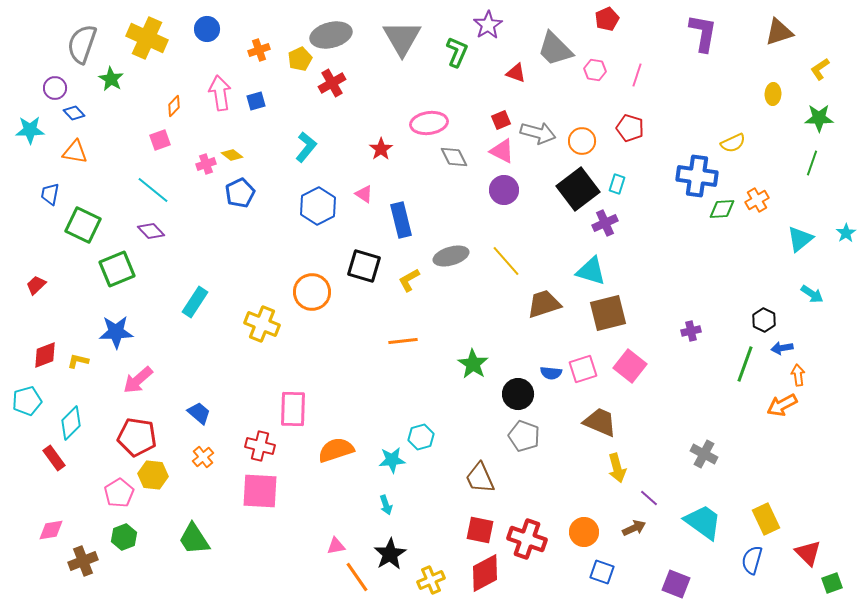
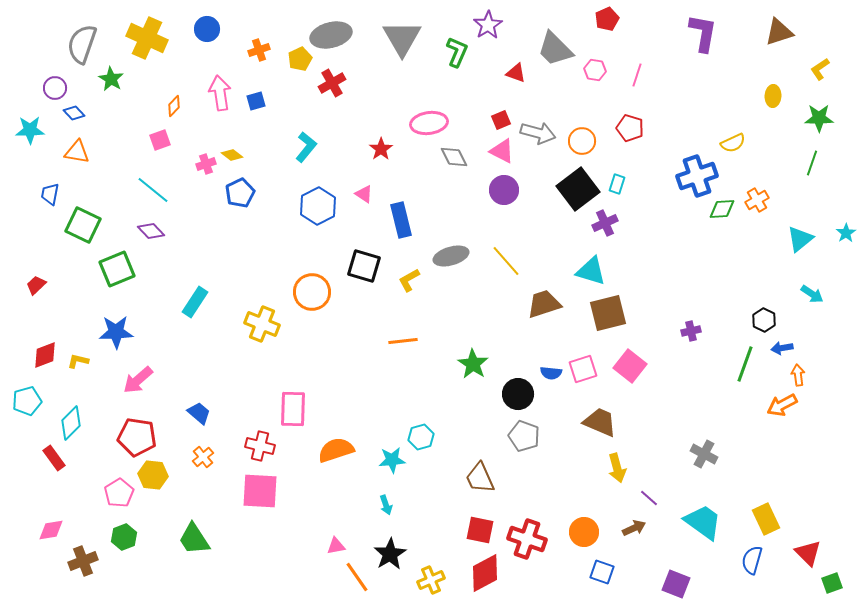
yellow ellipse at (773, 94): moved 2 px down
orange triangle at (75, 152): moved 2 px right
blue cross at (697, 176): rotated 27 degrees counterclockwise
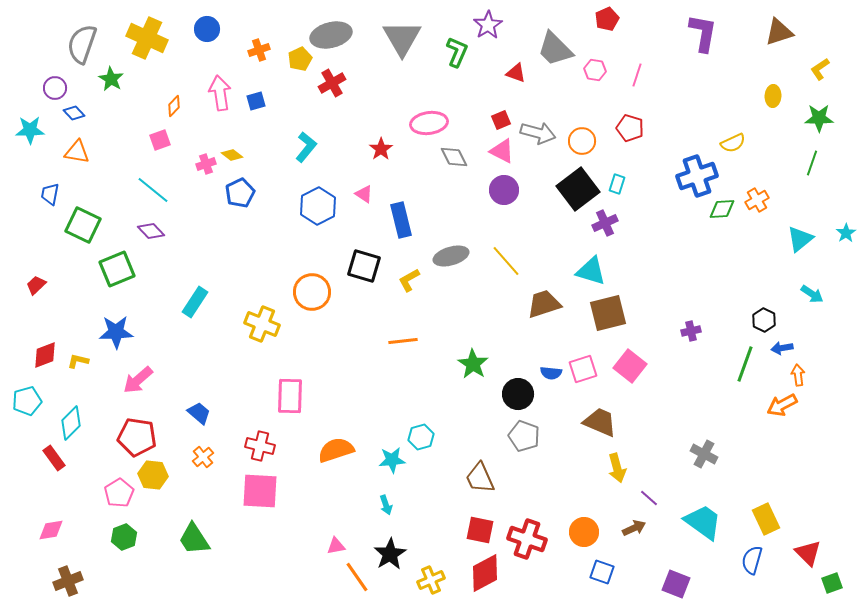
pink rectangle at (293, 409): moved 3 px left, 13 px up
brown cross at (83, 561): moved 15 px left, 20 px down
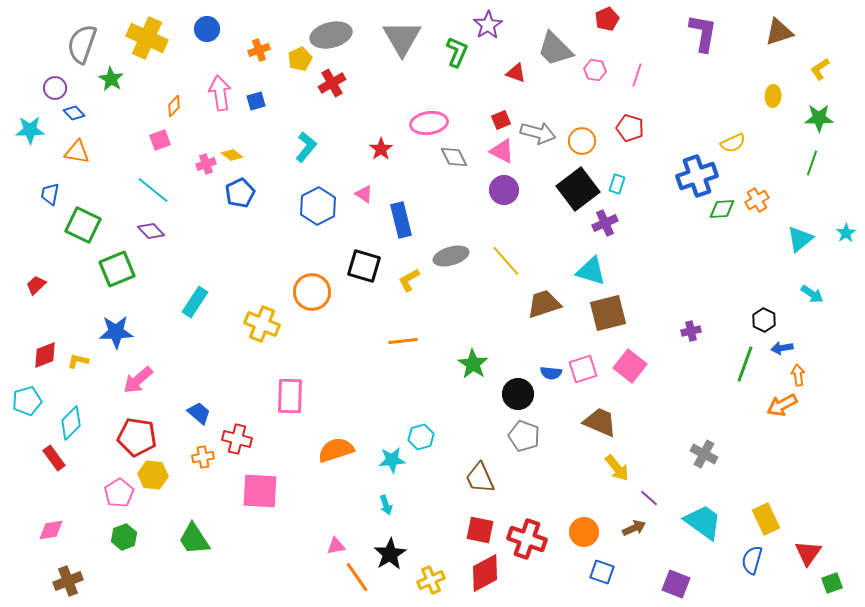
red cross at (260, 446): moved 23 px left, 7 px up
orange cross at (203, 457): rotated 30 degrees clockwise
yellow arrow at (617, 468): rotated 24 degrees counterclockwise
red triangle at (808, 553): rotated 20 degrees clockwise
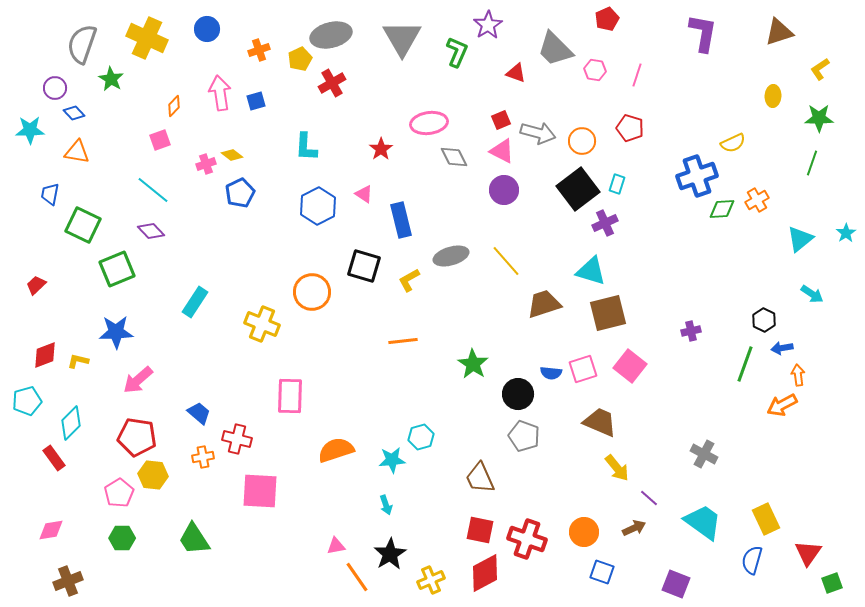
cyan L-shape at (306, 147): rotated 144 degrees clockwise
green hexagon at (124, 537): moved 2 px left, 1 px down; rotated 20 degrees clockwise
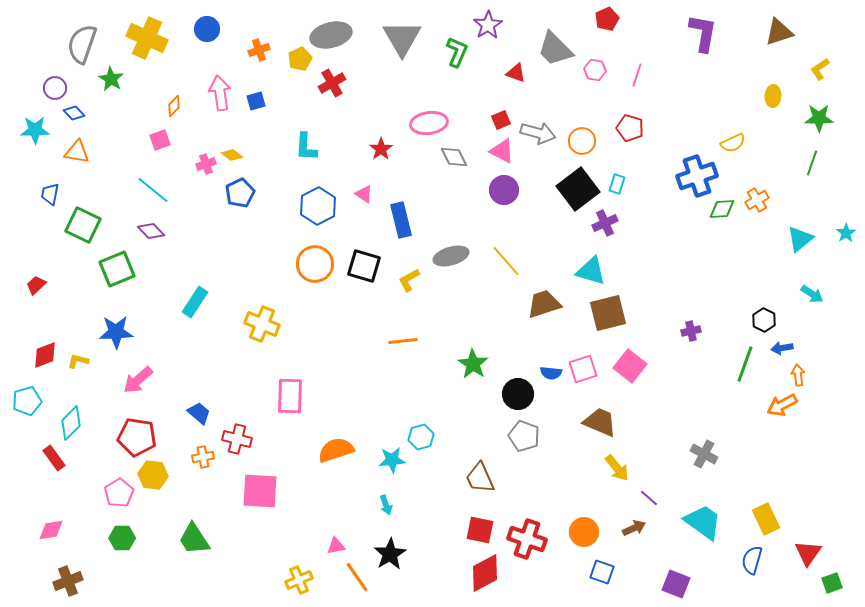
cyan star at (30, 130): moved 5 px right
orange circle at (312, 292): moved 3 px right, 28 px up
yellow cross at (431, 580): moved 132 px left
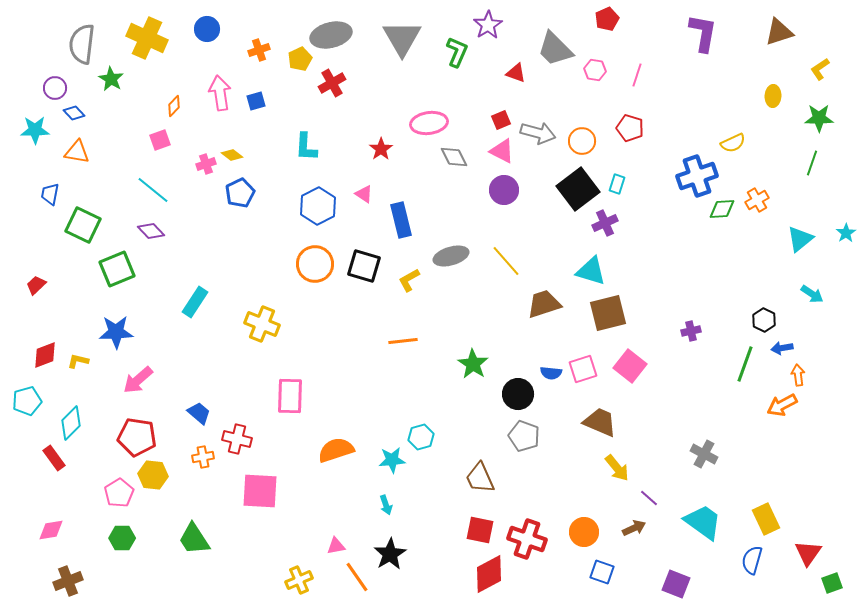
gray semicircle at (82, 44): rotated 12 degrees counterclockwise
red diamond at (485, 573): moved 4 px right, 1 px down
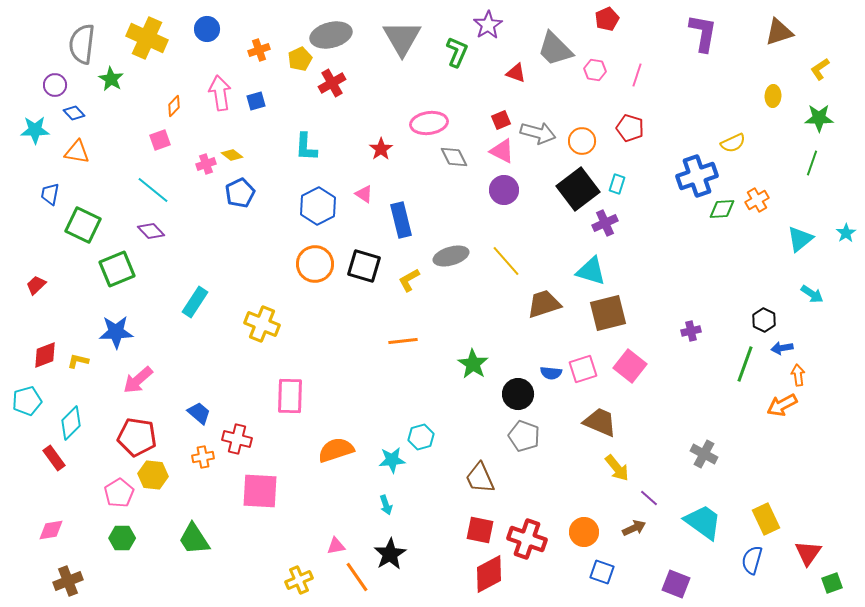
purple circle at (55, 88): moved 3 px up
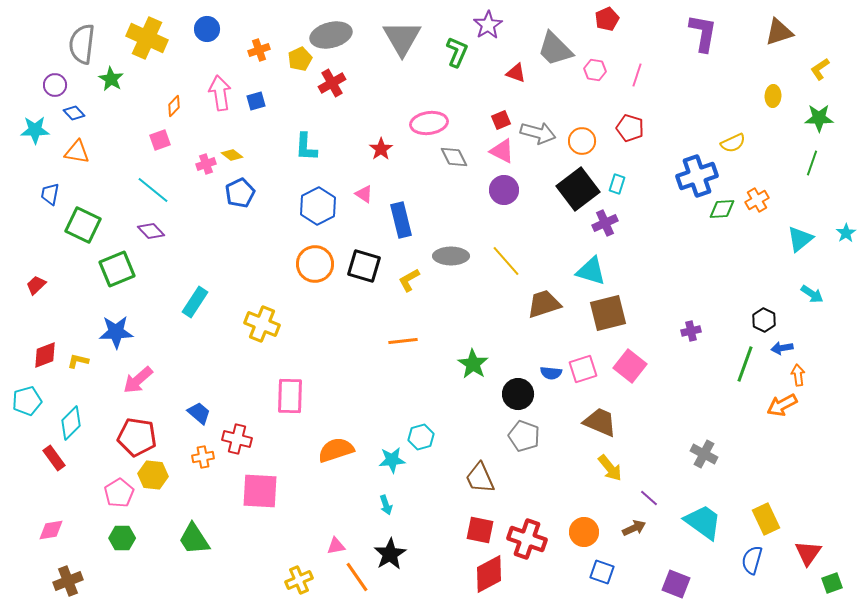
gray ellipse at (451, 256): rotated 16 degrees clockwise
yellow arrow at (617, 468): moved 7 px left
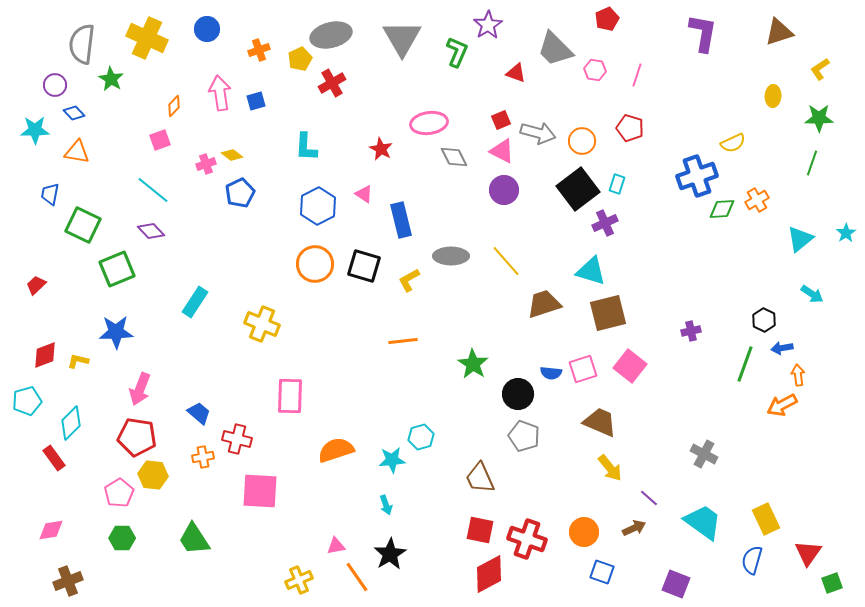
red star at (381, 149): rotated 10 degrees counterclockwise
pink arrow at (138, 380): moved 2 px right, 9 px down; rotated 28 degrees counterclockwise
